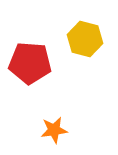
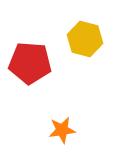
orange star: moved 8 px right
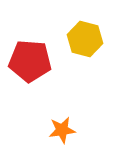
red pentagon: moved 2 px up
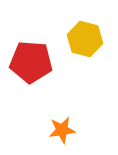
red pentagon: moved 1 px right, 1 px down
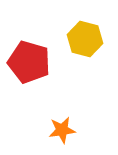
red pentagon: moved 2 px left; rotated 12 degrees clockwise
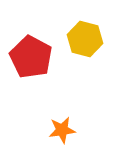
red pentagon: moved 2 px right, 5 px up; rotated 12 degrees clockwise
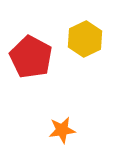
yellow hexagon: rotated 20 degrees clockwise
